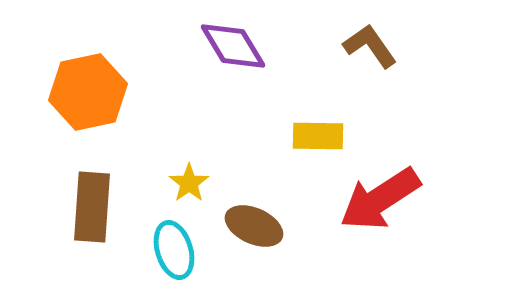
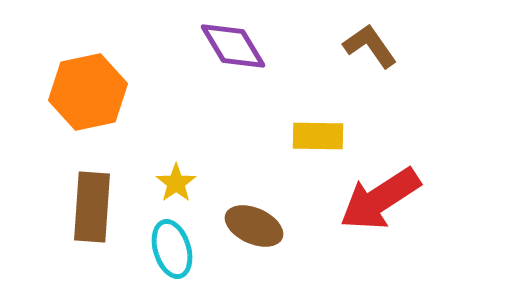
yellow star: moved 13 px left
cyan ellipse: moved 2 px left, 1 px up
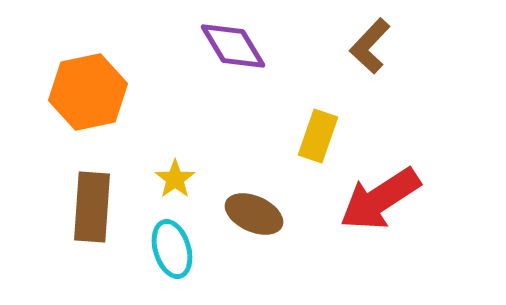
brown L-shape: rotated 102 degrees counterclockwise
yellow rectangle: rotated 72 degrees counterclockwise
yellow star: moved 1 px left, 4 px up
brown ellipse: moved 12 px up
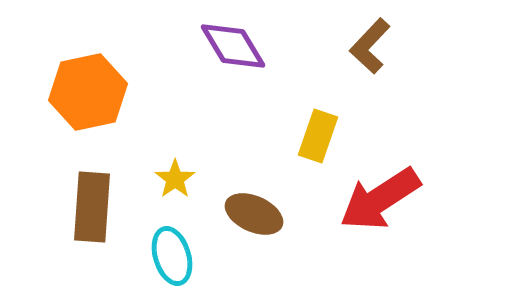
cyan ellipse: moved 7 px down
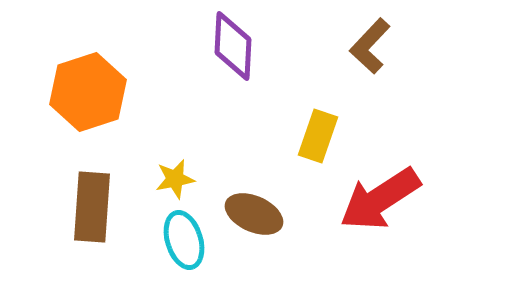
purple diamond: rotated 34 degrees clockwise
orange hexagon: rotated 6 degrees counterclockwise
yellow star: rotated 24 degrees clockwise
cyan ellipse: moved 12 px right, 16 px up
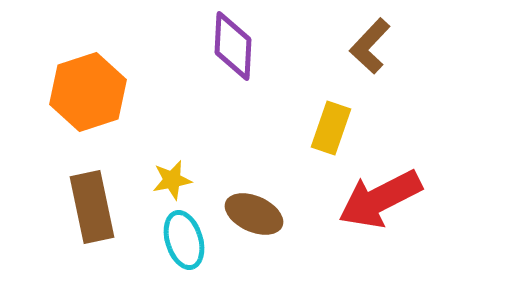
yellow rectangle: moved 13 px right, 8 px up
yellow star: moved 3 px left, 1 px down
red arrow: rotated 6 degrees clockwise
brown rectangle: rotated 16 degrees counterclockwise
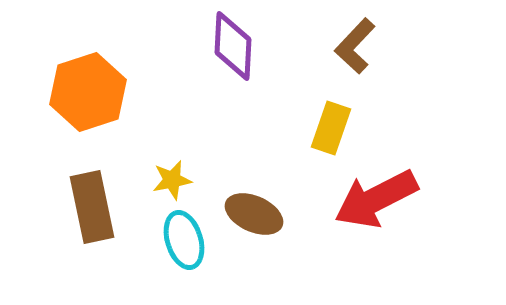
brown L-shape: moved 15 px left
red arrow: moved 4 px left
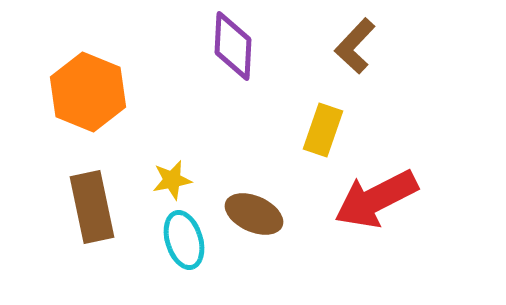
orange hexagon: rotated 20 degrees counterclockwise
yellow rectangle: moved 8 px left, 2 px down
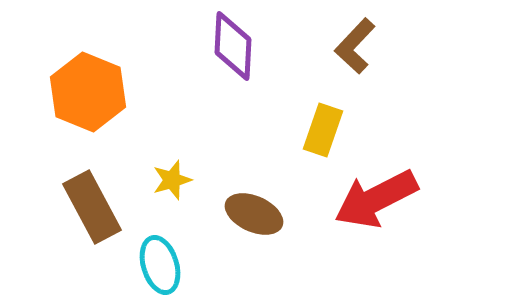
yellow star: rotated 6 degrees counterclockwise
brown rectangle: rotated 16 degrees counterclockwise
cyan ellipse: moved 24 px left, 25 px down
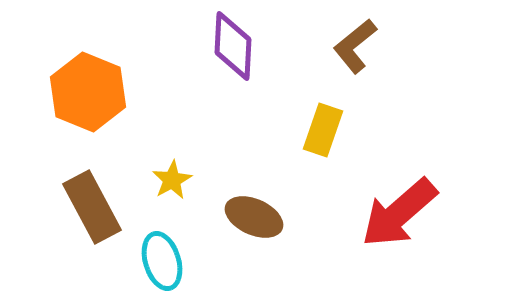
brown L-shape: rotated 8 degrees clockwise
yellow star: rotated 12 degrees counterclockwise
red arrow: moved 23 px right, 14 px down; rotated 14 degrees counterclockwise
brown ellipse: moved 3 px down
cyan ellipse: moved 2 px right, 4 px up
